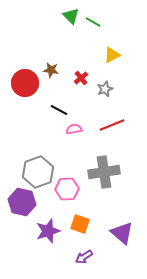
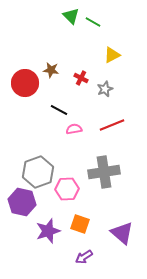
red cross: rotated 24 degrees counterclockwise
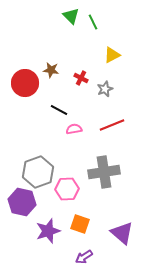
green line: rotated 35 degrees clockwise
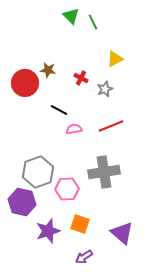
yellow triangle: moved 3 px right, 4 px down
brown star: moved 3 px left
red line: moved 1 px left, 1 px down
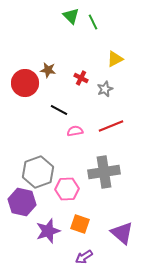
pink semicircle: moved 1 px right, 2 px down
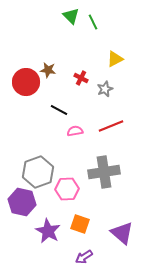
red circle: moved 1 px right, 1 px up
purple star: rotated 25 degrees counterclockwise
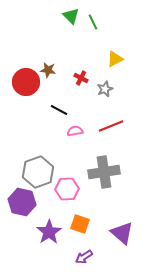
purple star: moved 1 px right, 1 px down; rotated 10 degrees clockwise
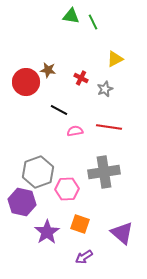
green triangle: rotated 36 degrees counterclockwise
red line: moved 2 px left, 1 px down; rotated 30 degrees clockwise
purple star: moved 2 px left
